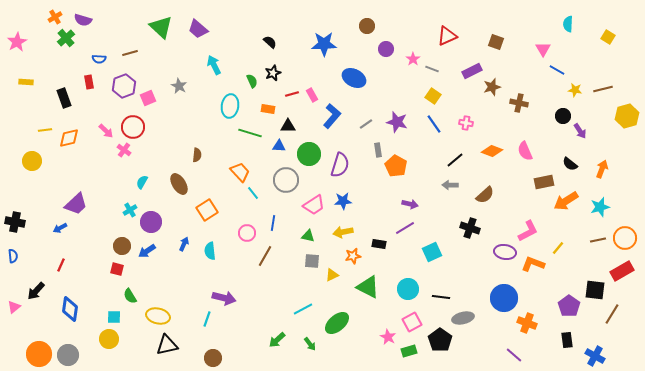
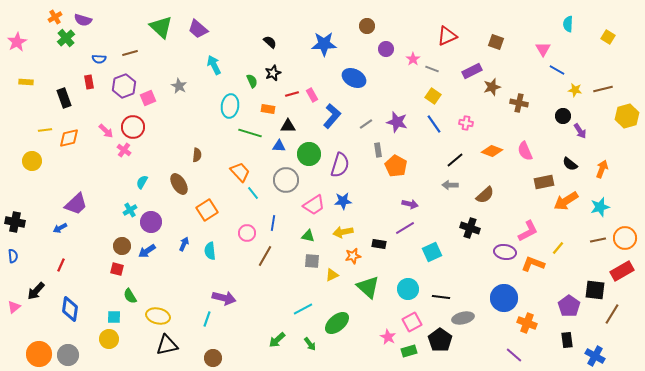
green triangle at (368, 287): rotated 15 degrees clockwise
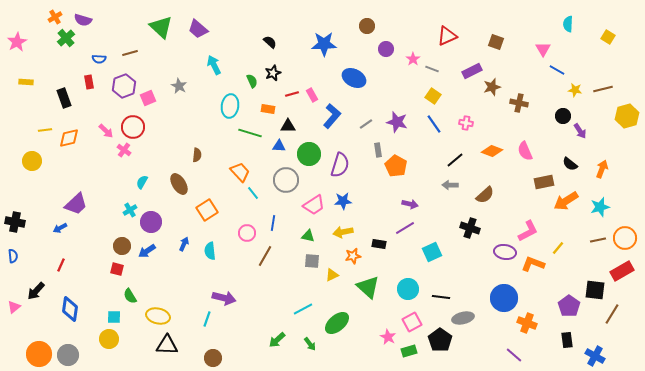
black triangle at (167, 345): rotated 15 degrees clockwise
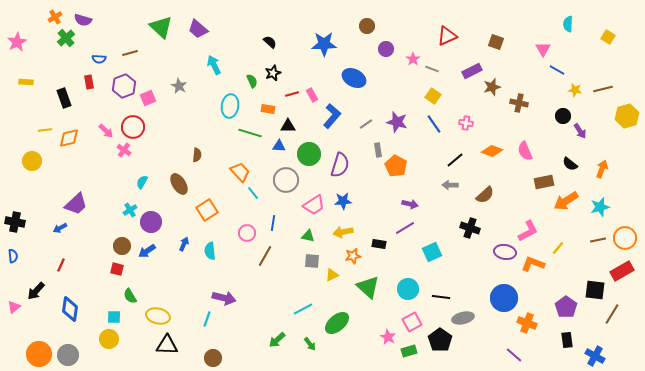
purple pentagon at (569, 306): moved 3 px left, 1 px down
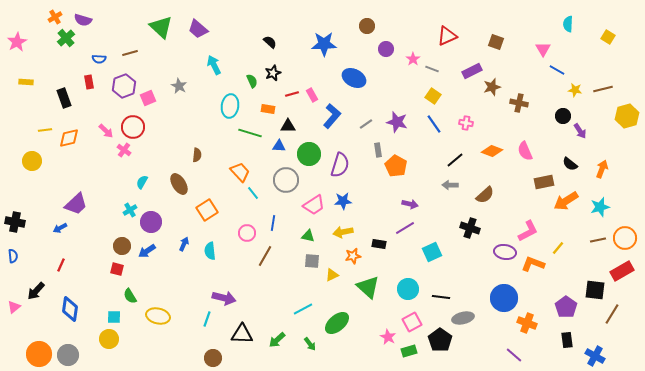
black triangle at (167, 345): moved 75 px right, 11 px up
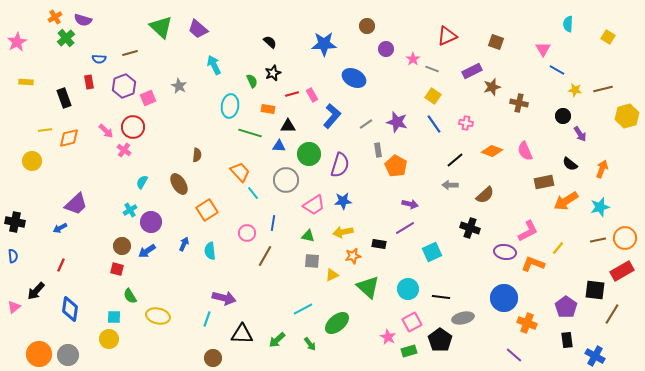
purple arrow at (580, 131): moved 3 px down
